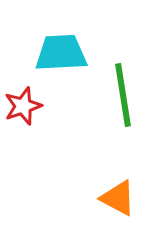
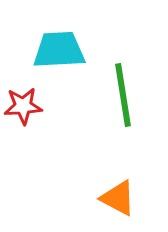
cyan trapezoid: moved 2 px left, 3 px up
red star: rotated 15 degrees clockwise
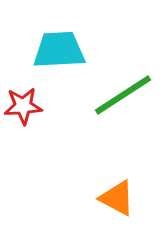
green line: rotated 66 degrees clockwise
orange triangle: moved 1 px left
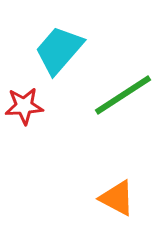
cyan trapezoid: rotated 46 degrees counterclockwise
red star: moved 1 px right
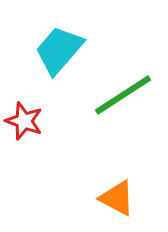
red star: moved 15 px down; rotated 24 degrees clockwise
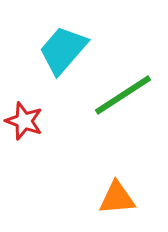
cyan trapezoid: moved 4 px right
orange triangle: rotated 33 degrees counterclockwise
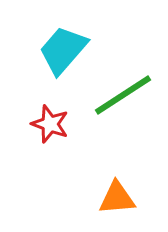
red star: moved 26 px right, 3 px down
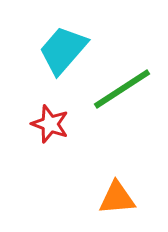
green line: moved 1 px left, 6 px up
